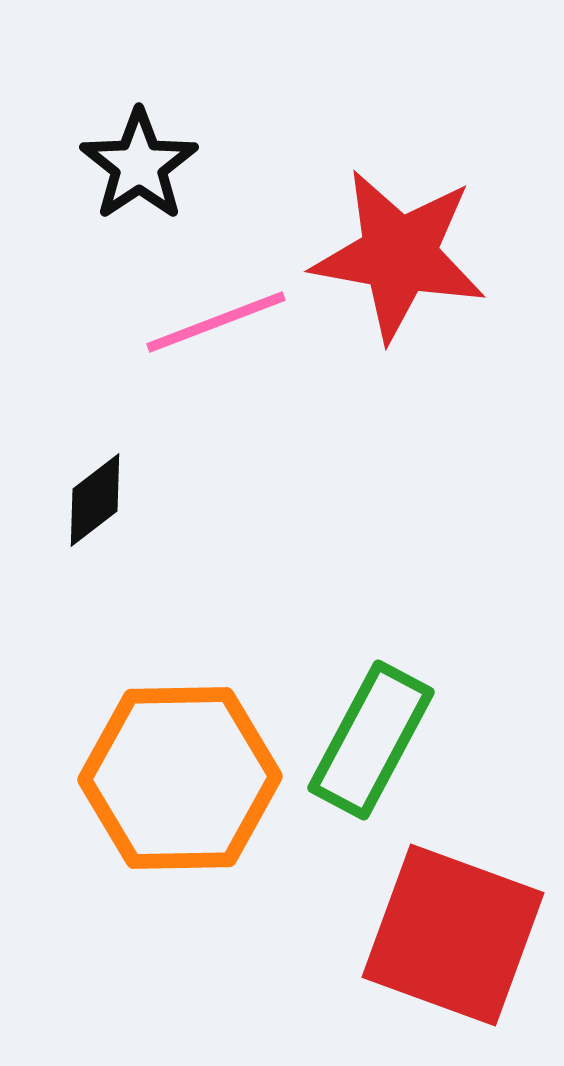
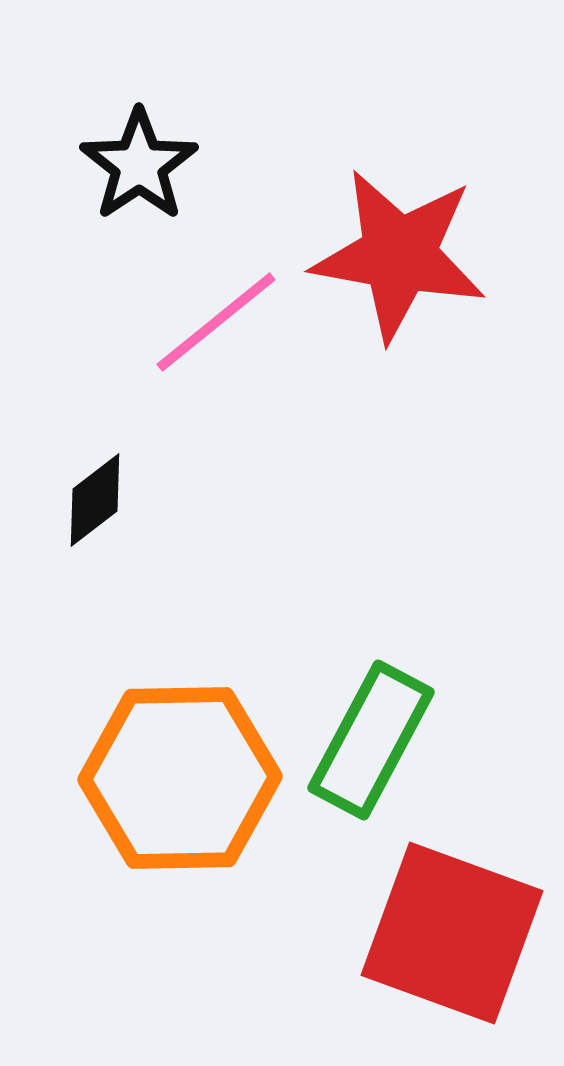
pink line: rotated 18 degrees counterclockwise
red square: moved 1 px left, 2 px up
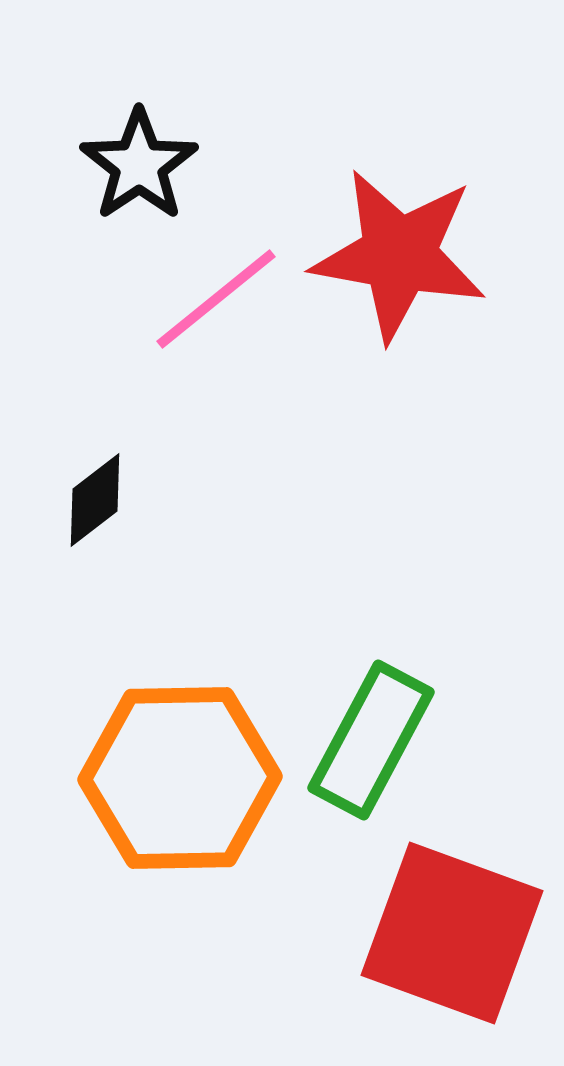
pink line: moved 23 px up
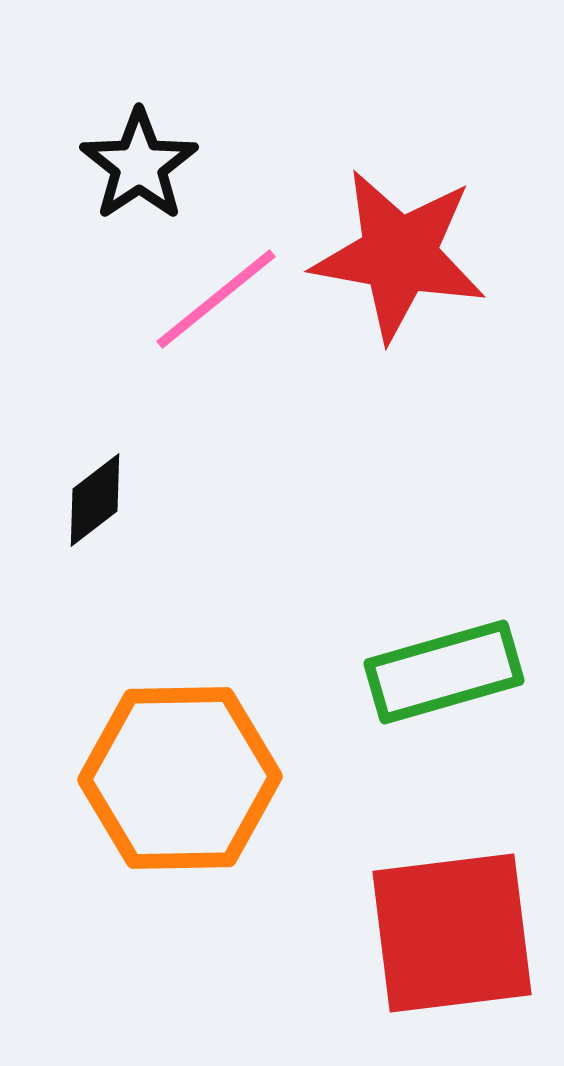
green rectangle: moved 73 px right, 68 px up; rotated 46 degrees clockwise
red square: rotated 27 degrees counterclockwise
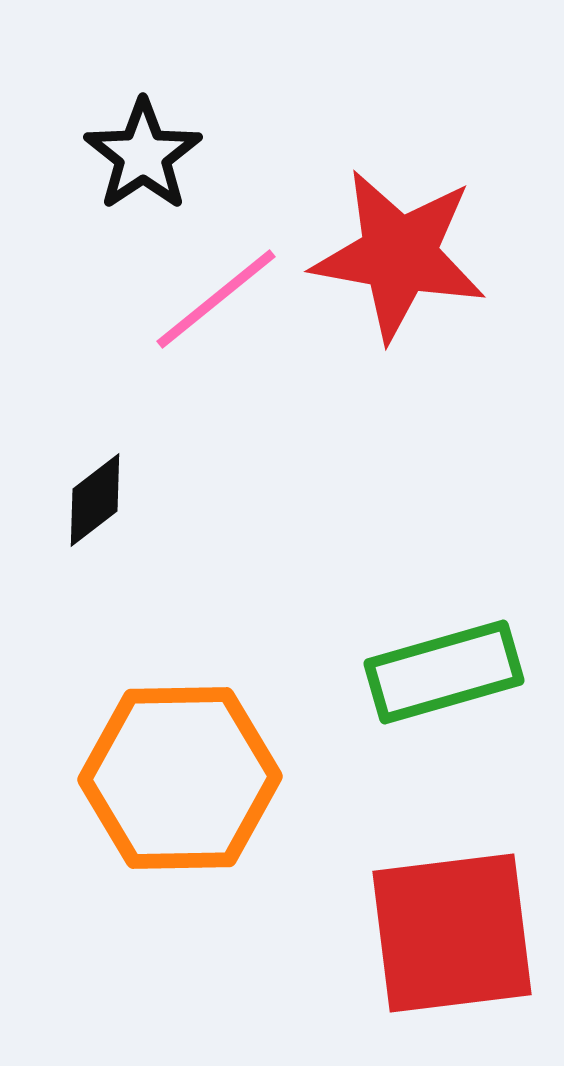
black star: moved 4 px right, 10 px up
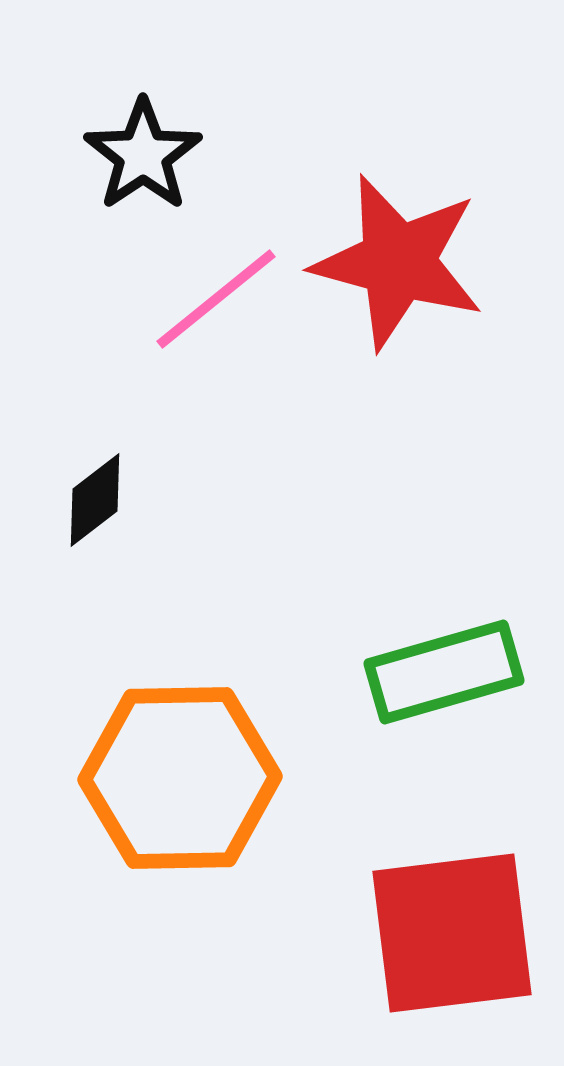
red star: moved 1 px left, 7 px down; rotated 5 degrees clockwise
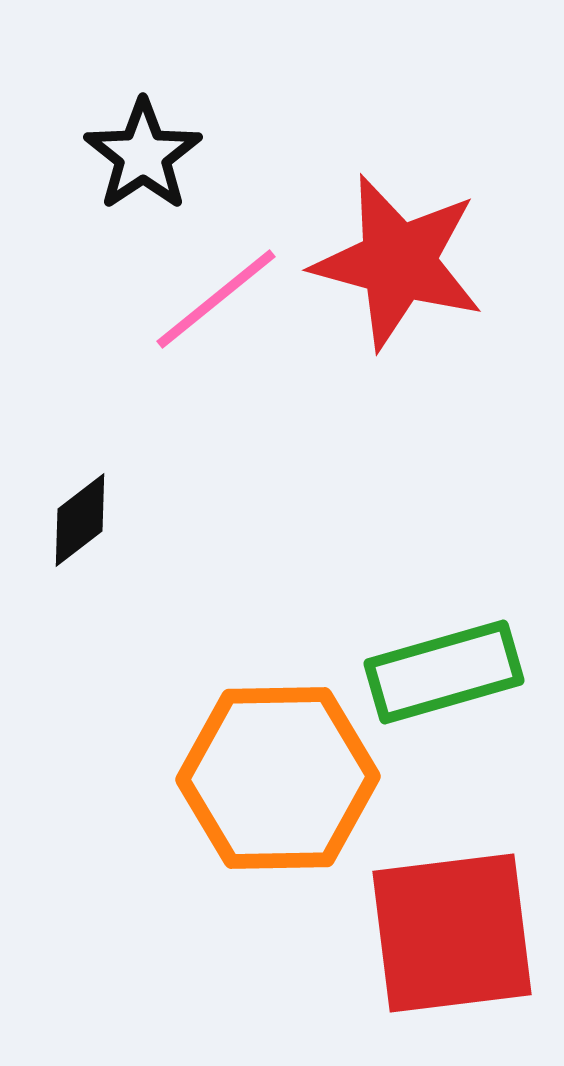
black diamond: moved 15 px left, 20 px down
orange hexagon: moved 98 px right
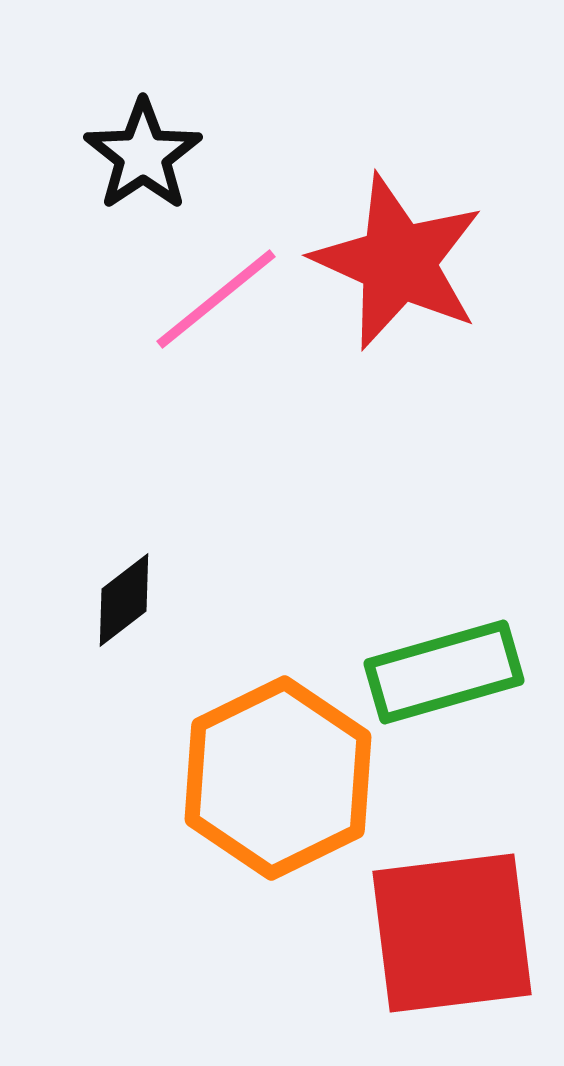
red star: rotated 9 degrees clockwise
black diamond: moved 44 px right, 80 px down
orange hexagon: rotated 25 degrees counterclockwise
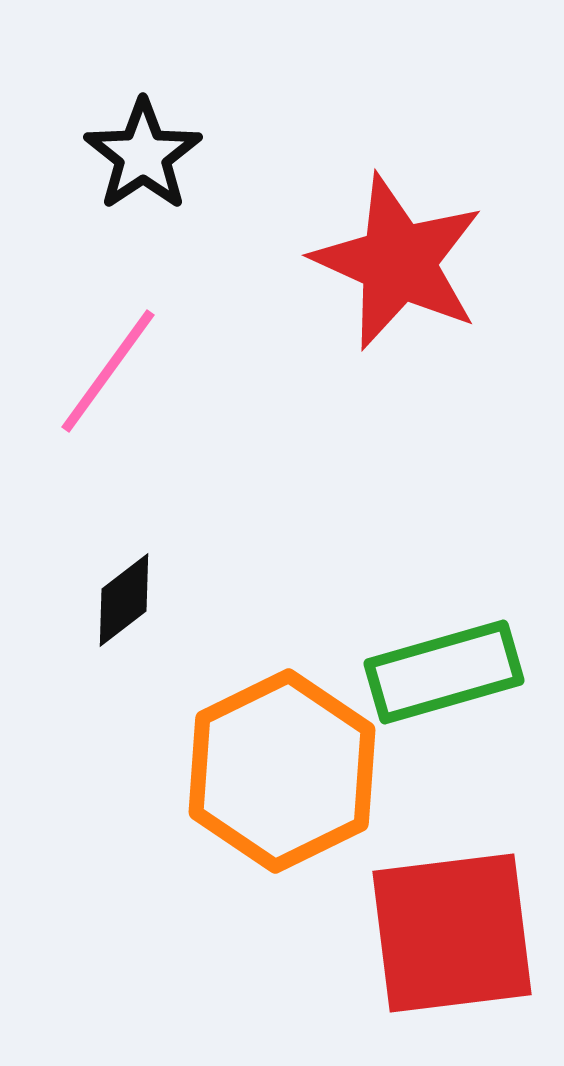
pink line: moved 108 px left, 72 px down; rotated 15 degrees counterclockwise
orange hexagon: moved 4 px right, 7 px up
